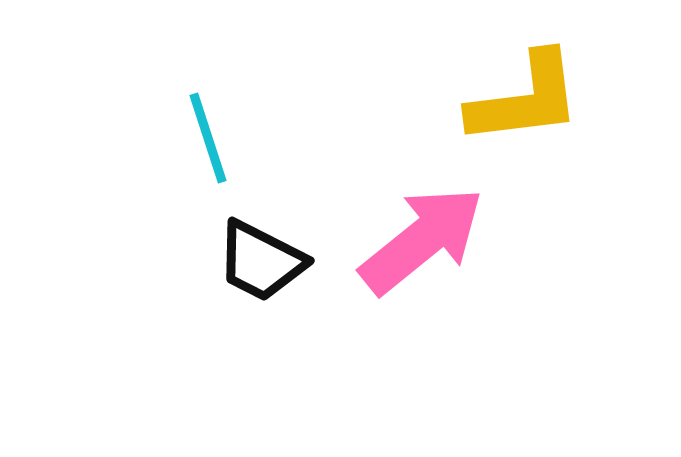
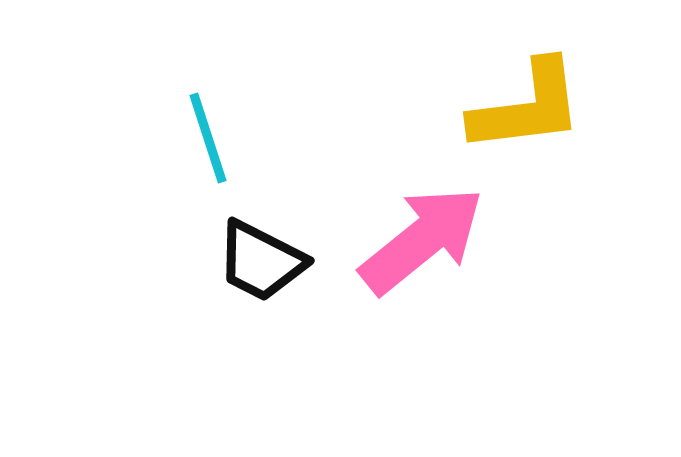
yellow L-shape: moved 2 px right, 8 px down
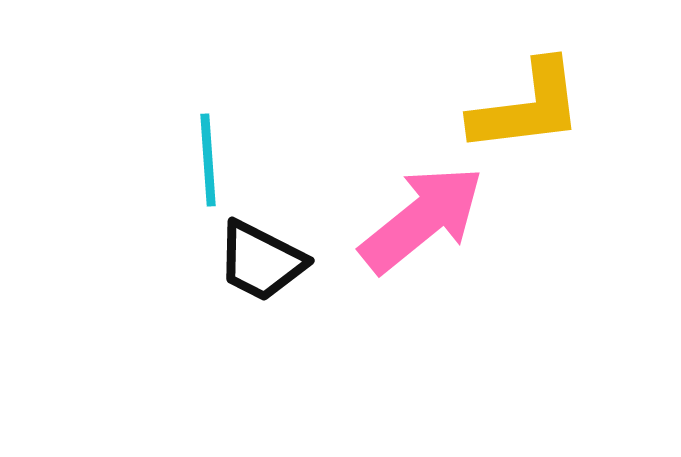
cyan line: moved 22 px down; rotated 14 degrees clockwise
pink arrow: moved 21 px up
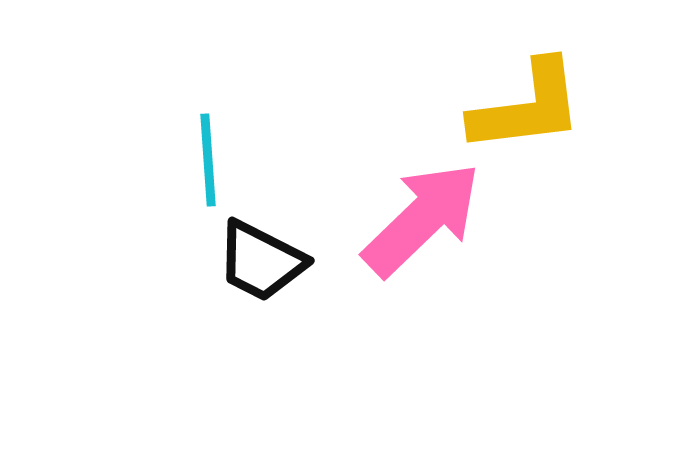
pink arrow: rotated 5 degrees counterclockwise
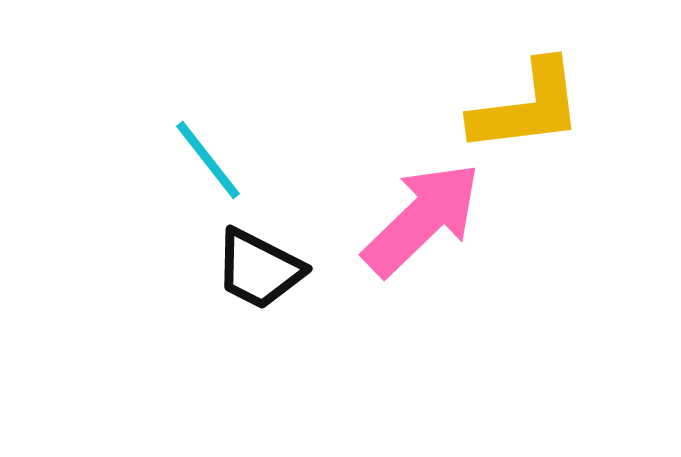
cyan line: rotated 34 degrees counterclockwise
black trapezoid: moved 2 px left, 8 px down
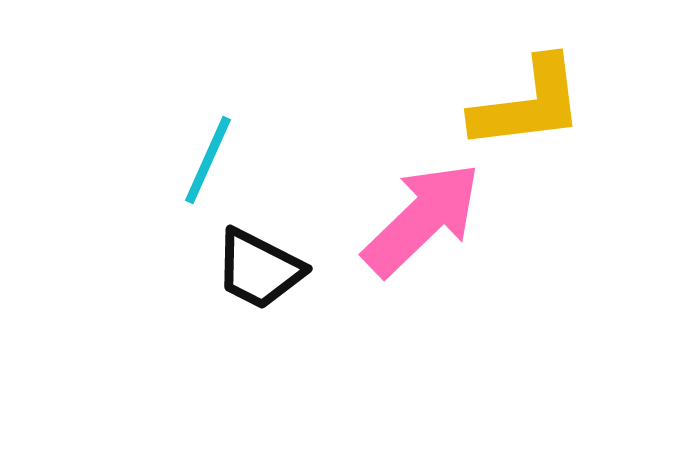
yellow L-shape: moved 1 px right, 3 px up
cyan line: rotated 62 degrees clockwise
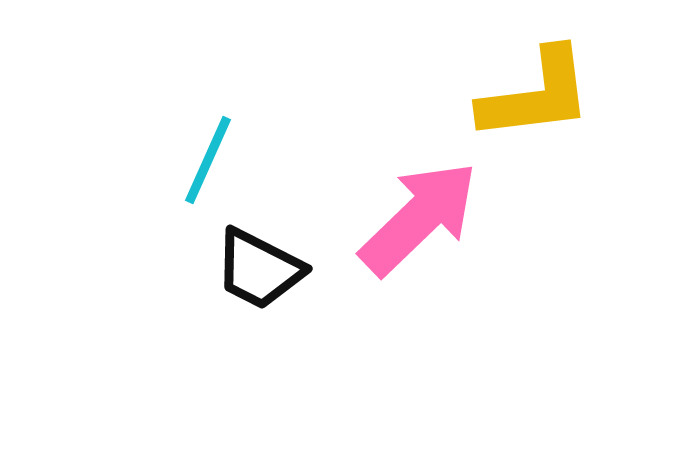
yellow L-shape: moved 8 px right, 9 px up
pink arrow: moved 3 px left, 1 px up
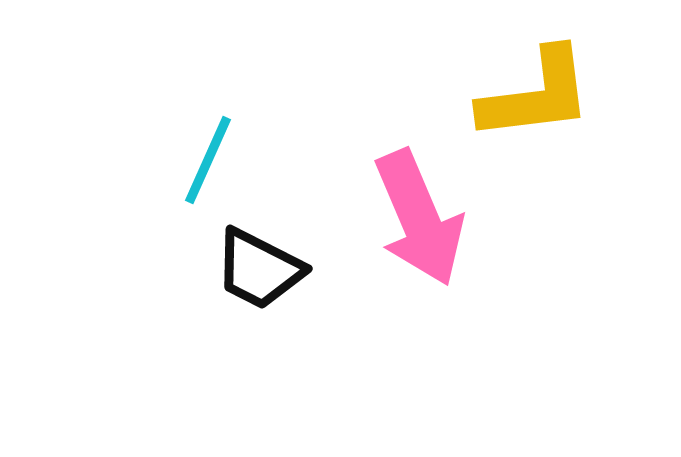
pink arrow: rotated 111 degrees clockwise
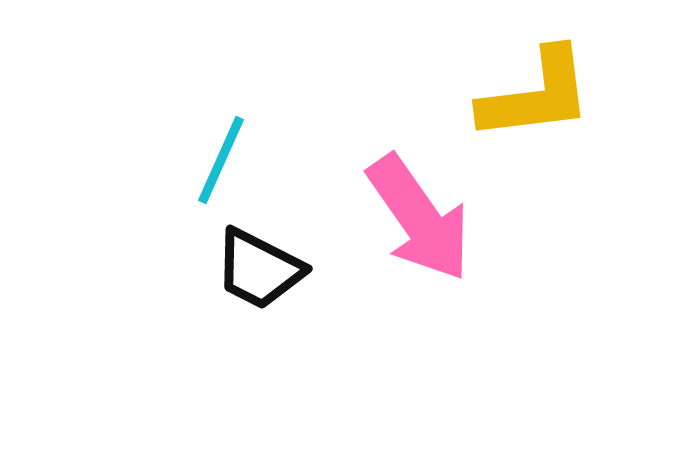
cyan line: moved 13 px right
pink arrow: rotated 12 degrees counterclockwise
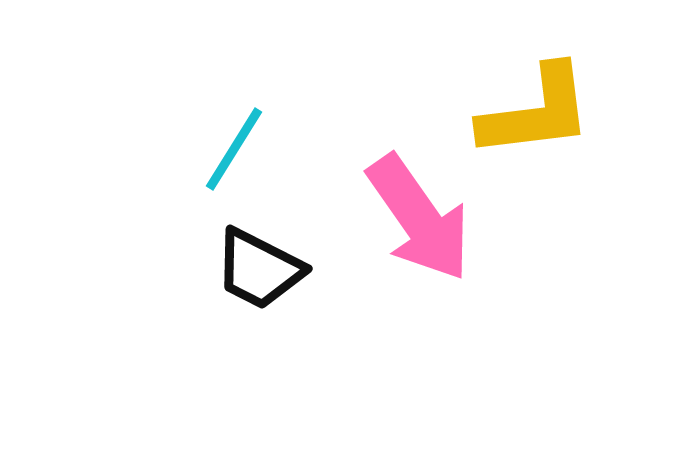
yellow L-shape: moved 17 px down
cyan line: moved 13 px right, 11 px up; rotated 8 degrees clockwise
